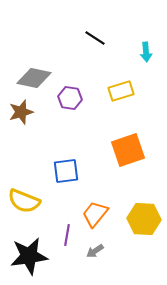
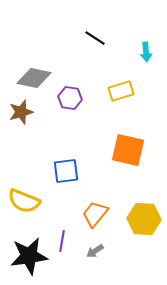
orange square: rotated 32 degrees clockwise
purple line: moved 5 px left, 6 px down
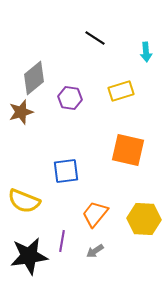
gray diamond: rotated 52 degrees counterclockwise
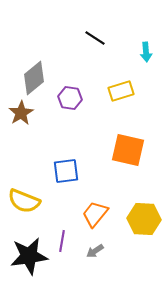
brown star: moved 1 px down; rotated 15 degrees counterclockwise
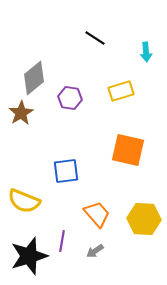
orange trapezoid: moved 2 px right; rotated 100 degrees clockwise
black star: rotated 9 degrees counterclockwise
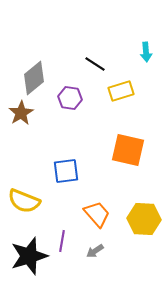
black line: moved 26 px down
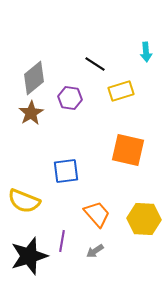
brown star: moved 10 px right
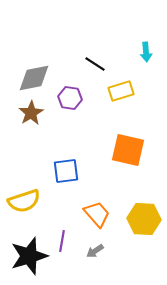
gray diamond: rotated 28 degrees clockwise
yellow semicircle: rotated 40 degrees counterclockwise
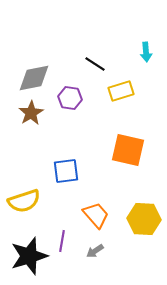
orange trapezoid: moved 1 px left, 1 px down
